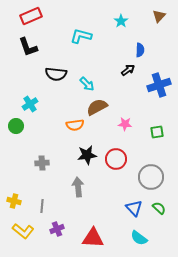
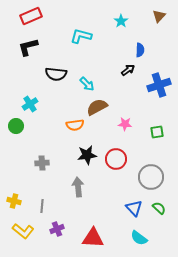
black L-shape: rotated 95 degrees clockwise
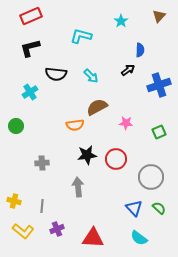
black L-shape: moved 2 px right, 1 px down
cyan arrow: moved 4 px right, 8 px up
cyan cross: moved 12 px up
pink star: moved 1 px right, 1 px up
green square: moved 2 px right; rotated 16 degrees counterclockwise
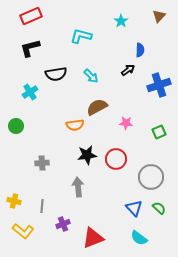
black semicircle: rotated 15 degrees counterclockwise
purple cross: moved 6 px right, 5 px up
red triangle: rotated 25 degrees counterclockwise
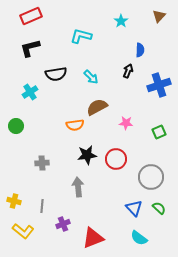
black arrow: moved 1 px down; rotated 32 degrees counterclockwise
cyan arrow: moved 1 px down
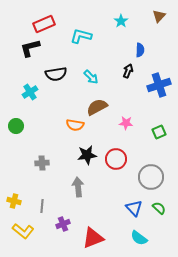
red rectangle: moved 13 px right, 8 px down
orange semicircle: rotated 18 degrees clockwise
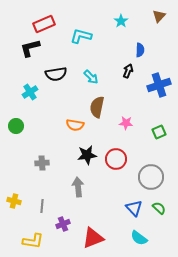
brown semicircle: rotated 50 degrees counterclockwise
yellow L-shape: moved 10 px right, 10 px down; rotated 30 degrees counterclockwise
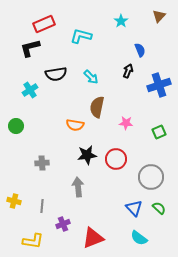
blue semicircle: rotated 24 degrees counterclockwise
cyan cross: moved 2 px up
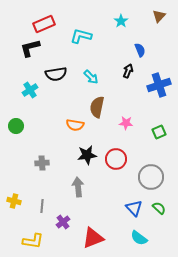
purple cross: moved 2 px up; rotated 16 degrees counterclockwise
